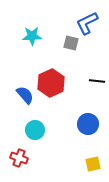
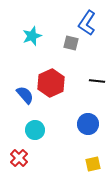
blue L-shape: rotated 30 degrees counterclockwise
cyan star: rotated 18 degrees counterclockwise
red cross: rotated 24 degrees clockwise
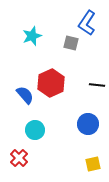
black line: moved 4 px down
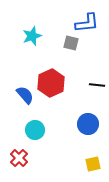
blue L-shape: rotated 130 degrees counterclockwise
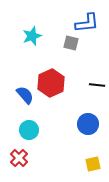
cyan circle: moved 6 px left
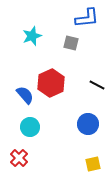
blue L-shape: moved 5 px up
black line: rotated 21 degrees clockwise
cyan circle: moved 1 px right, 3 px up
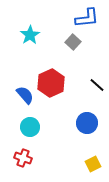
cyan star: moved 2 px left, 1 px up; rotated 12 degrees counterclockwise
gray square: moved 2 px right, 1 px up; rotated 28 degrees clockwise
black line: rotated 14 degrees clockwise
blue circle: moved 1 px left, 1 px up
red cross: moved 4 px right; rotated 24 degrees counterclockwise
yellow square: rotated 14 degrees counterclockwise
